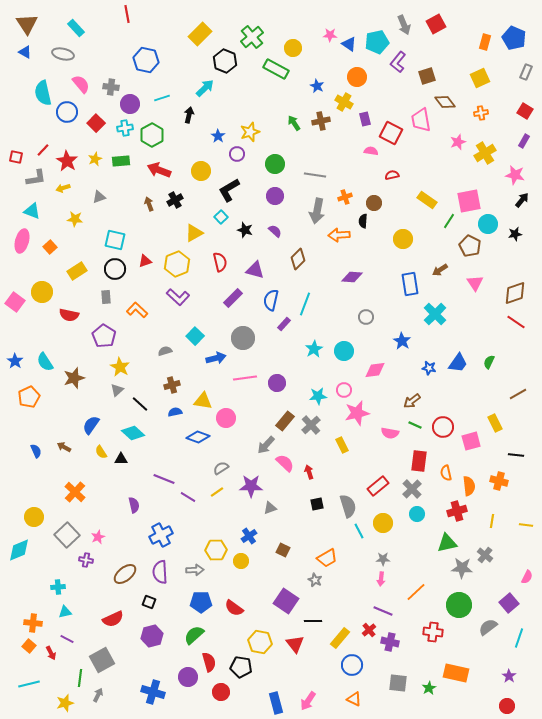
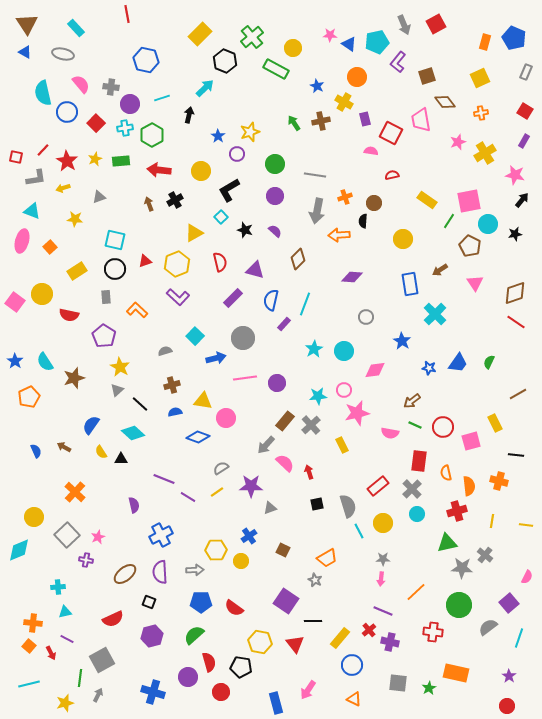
red arrow at (159, 170): rotated 15 degrees counterclockwise
yellow circle at (42, 292): moved 2 px down
pink arrow at (308, 701): moved 11 px up
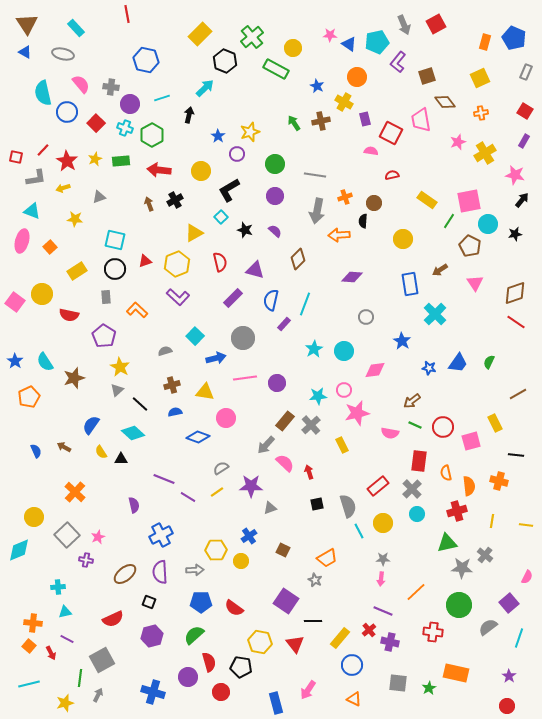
cyan cross at (125, 128): rotated 28 degrees clockwise
yellow triangle at (203, 401): moved 2 px right, 9 px up
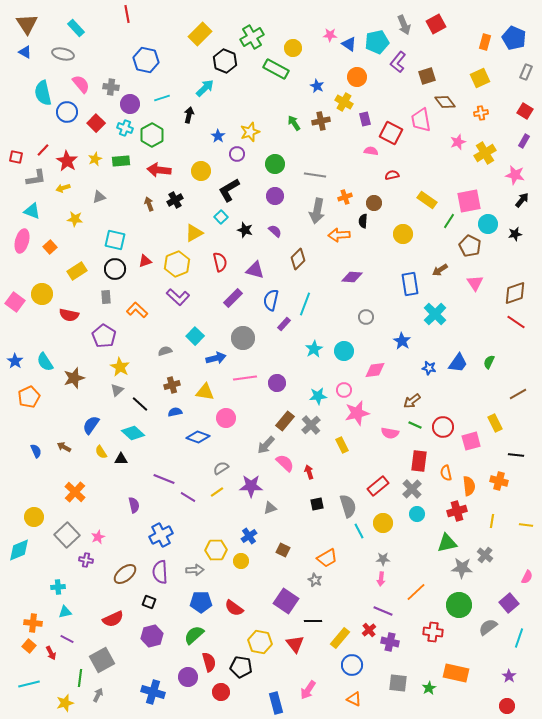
green cross at (252, 37): rotated 10 degrees clockwise
yellow circle at (403, 239): moved 5 px up
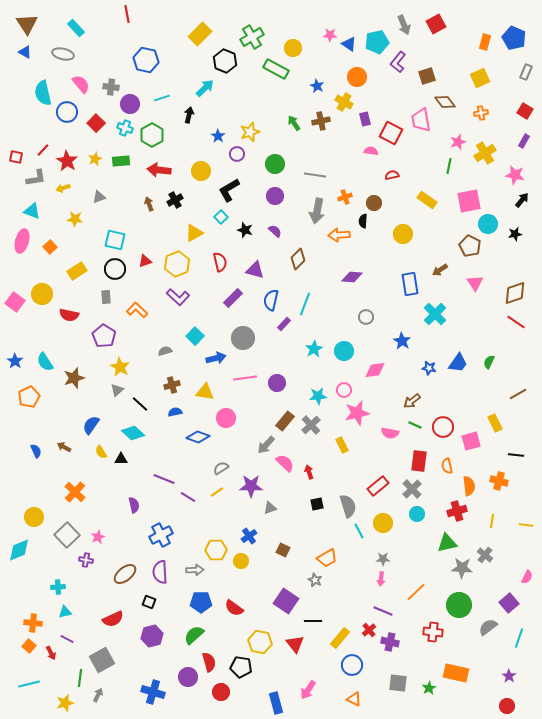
green line at (449, 221): moved 55 px up; rotated 21 degrees counterclockwise
orange semicircle at (446, 473): moved 1 px right, 7 px up
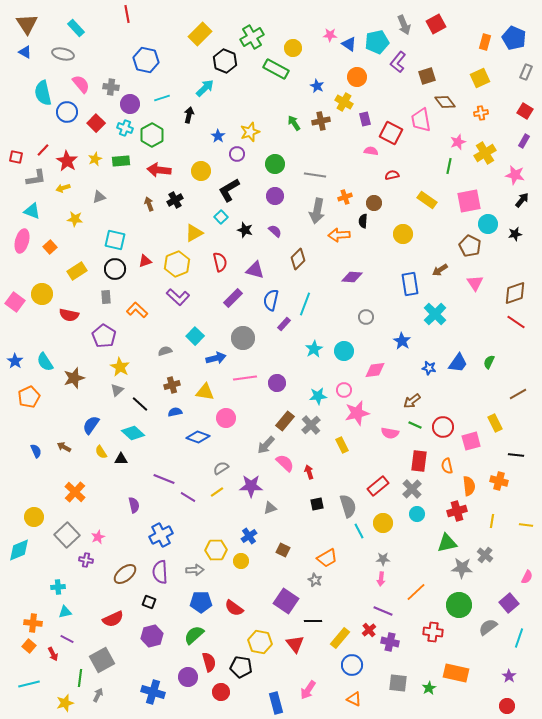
red arrow at (51, 653): moved 2 px right, 1 px down
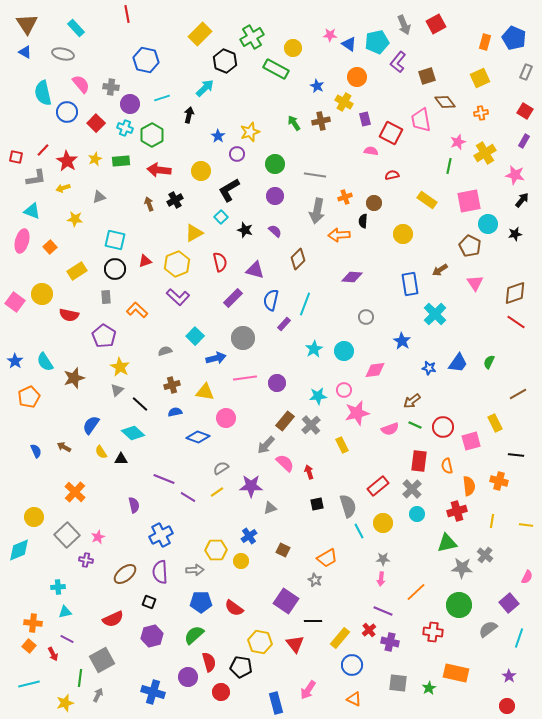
pink semicircle at (390, 433): moved 4 px up; rotated 30 degrees counterclockwise
gray semicircle at (488, 627): moved 2 px down
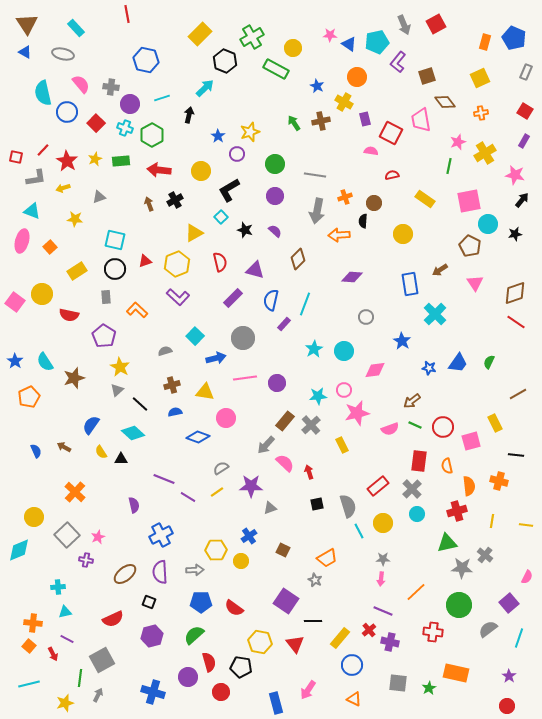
yellow rectangle at (427, 200): moved 2 px left, 1 px up
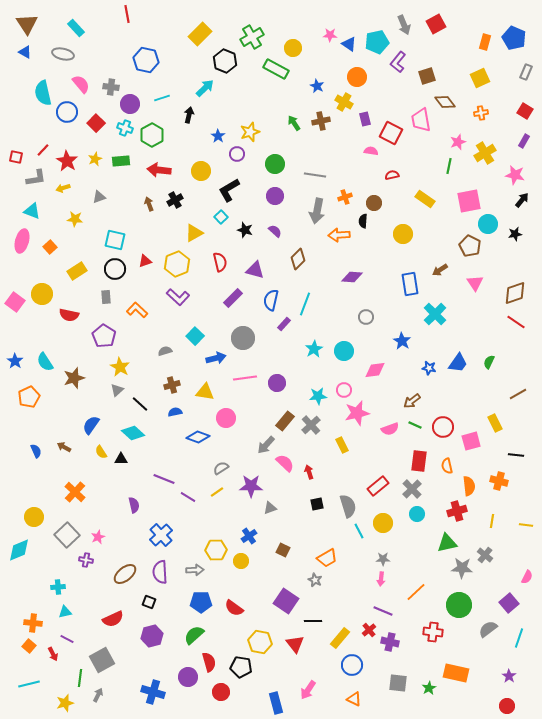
blue cross at (161, 535): rotated 15 degrees counterclockwise
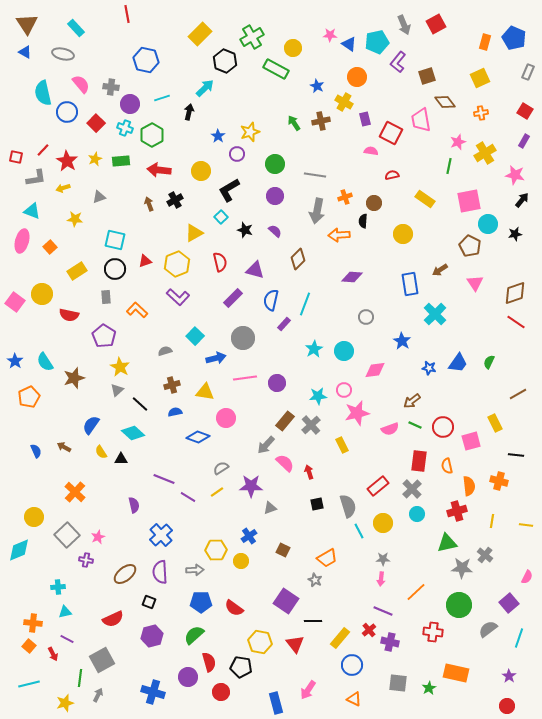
gray rectangle at (526, 72): moved 2 px right
black arrow at (189, 115): moved 3 px up
